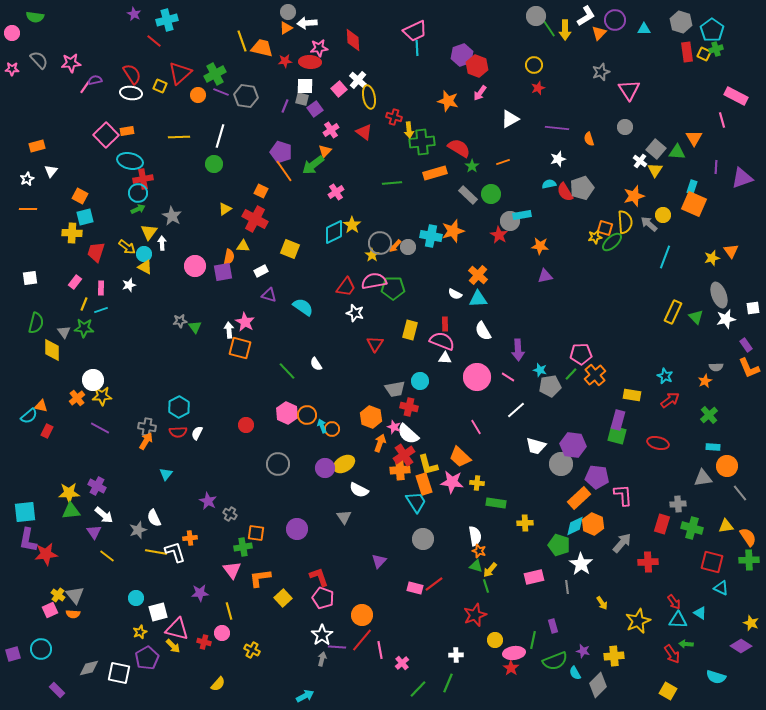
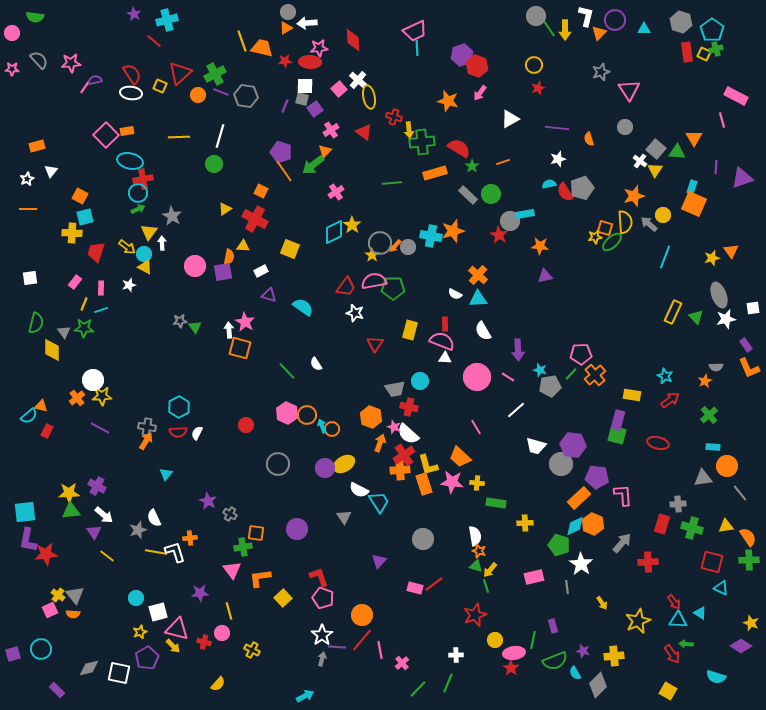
white L-shape at (586, 16): rotated 45 degrees counterclockwise
cyan rectangle at (522, 215): moved 3 px right, 1 px up
cyan trapezoid at (416, 502): moved 37 px left
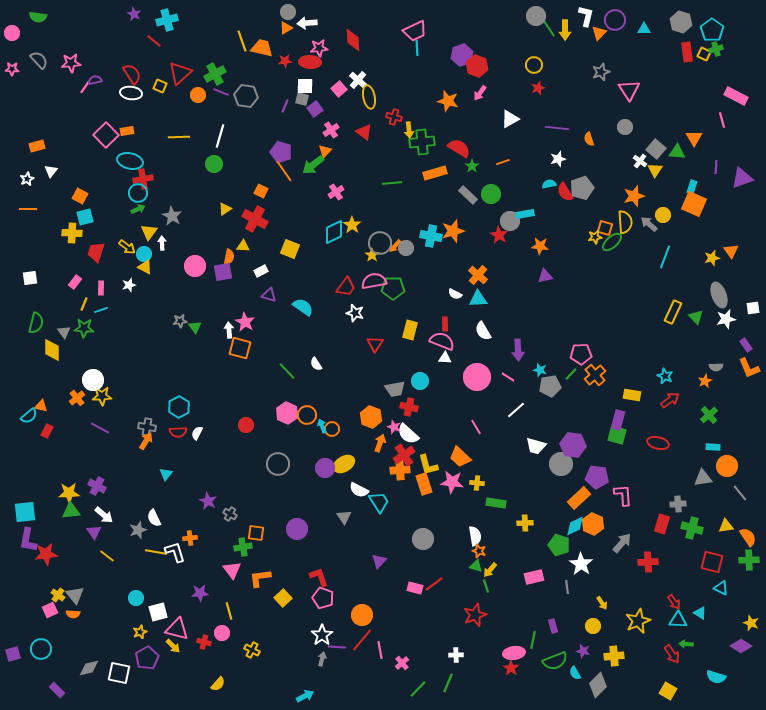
green semicircle at (35, 17): moved 3 px right
gray circle at (408, 247): moved 2 px left, 1 px down
yellow circle at (495, 640): moved 98 px right, 14 px up
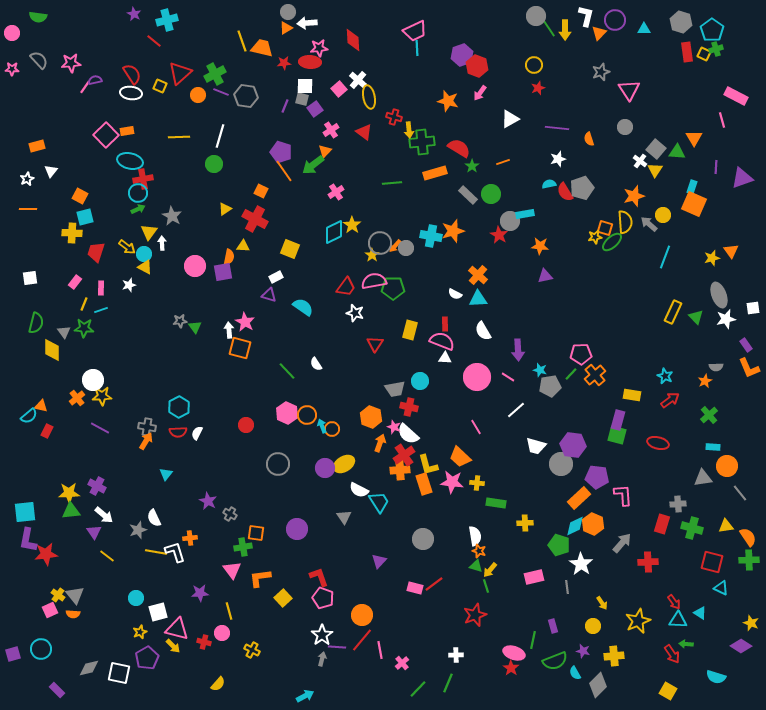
red star at (285, 61): moved 1 px left, 2 px down
white rectangle at (261, 271): moved 15 px right, 6 px down
pink ellipse at (514, 653): rotated 25 degrees clockwise
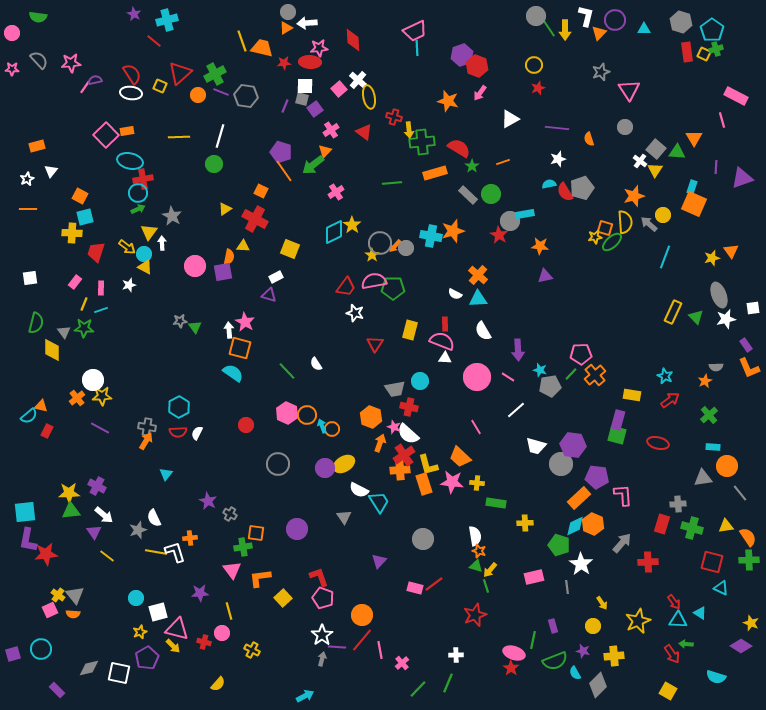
cyan semicircle at (303, 307): moved 70 px left, 66 px down
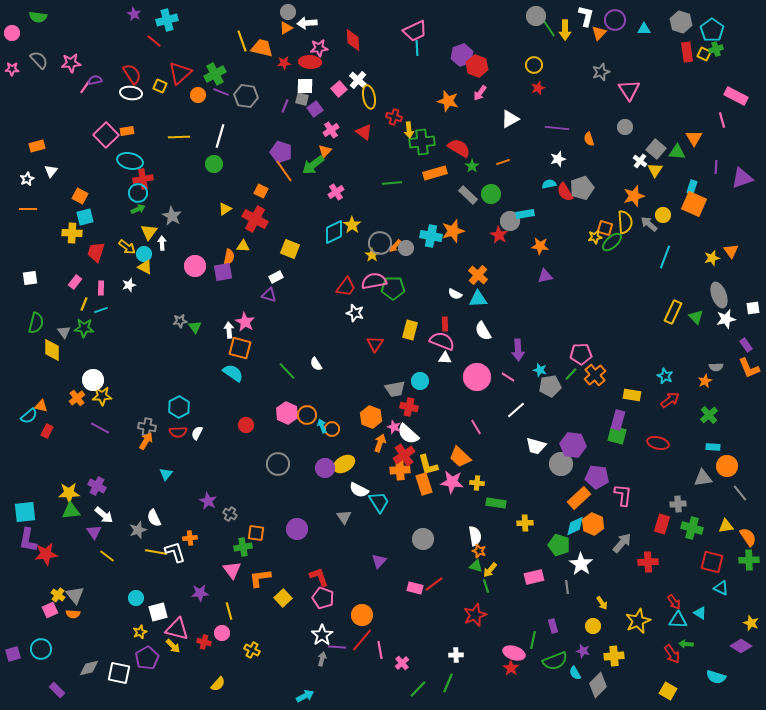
pink L-shape at (623, 495): rotated 10 degrees clockwise
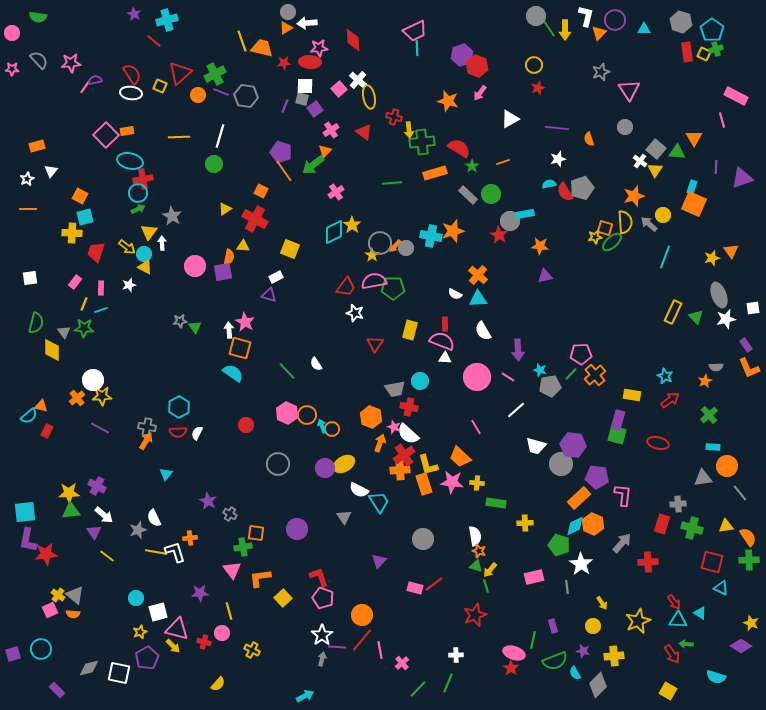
gray triangle at (75, 595): rotated 12 degrees counterclockwise
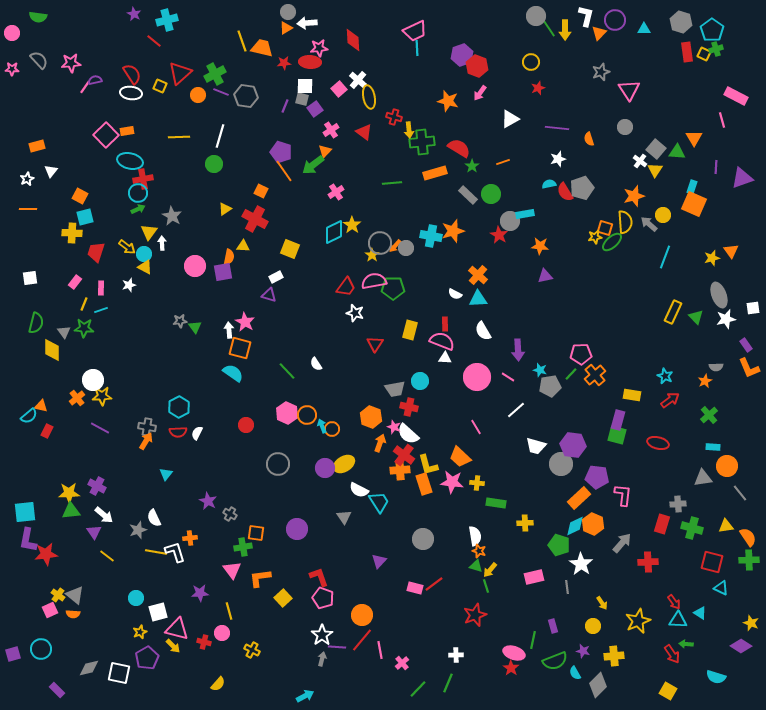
yellow circle at (534, 65): moved 3 px left, 3 px up
red cross at (404, 455): rotated 20 degrees counterclockwise
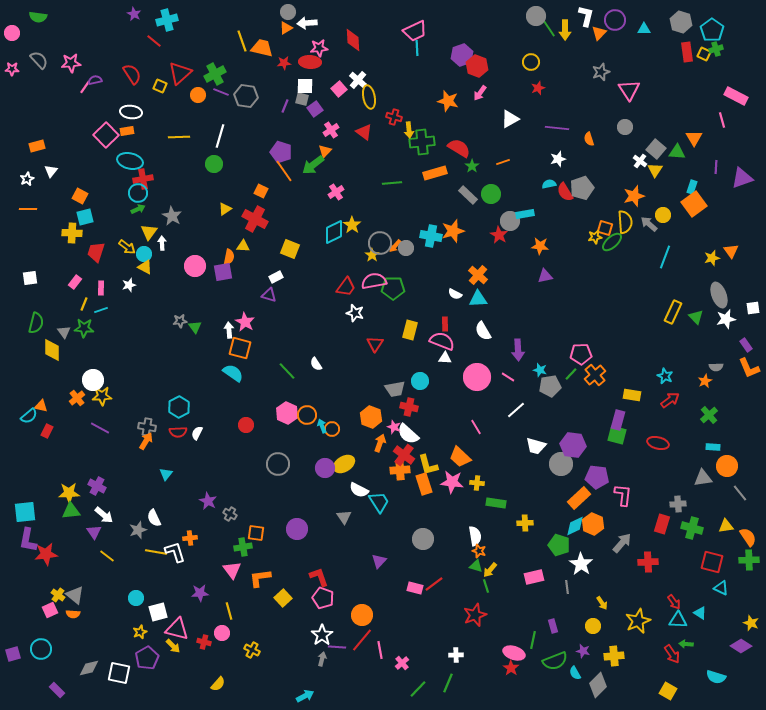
white ellipse at (131, 93): moved 19 px down
orange square at (694, 204): rotated 30 degrees clockwise
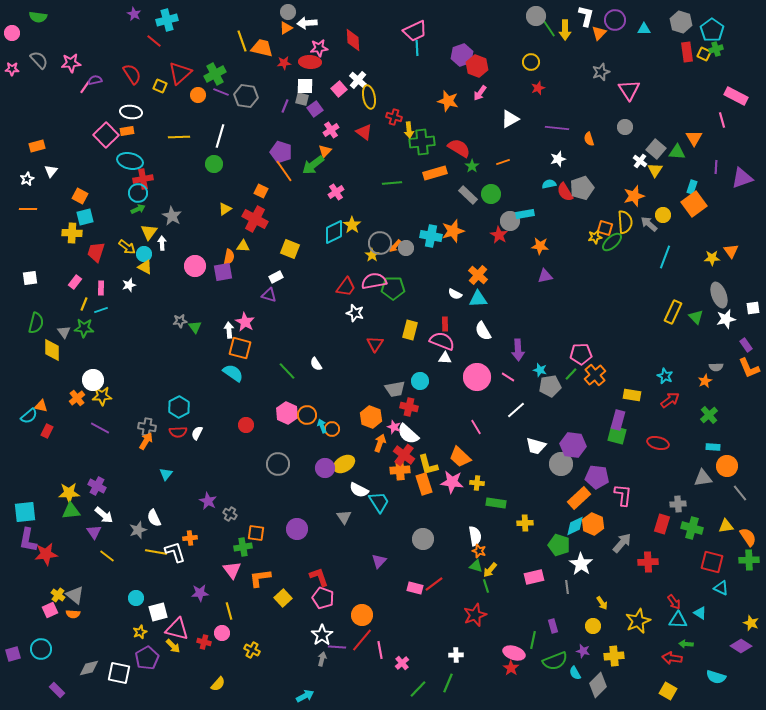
yellow star at (712, 258): rotated 14 degrees clockwise
red arrow at (672, 654): moved 4 px down; rotated 132 degrees clockwise
